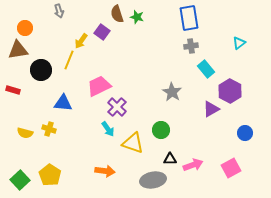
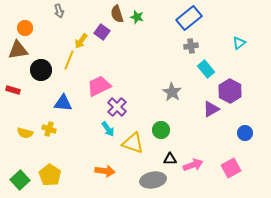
blue rectangle: rotated 60 degrees clockwise
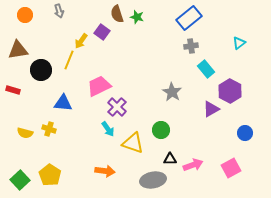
orange circle: moved 13 px up
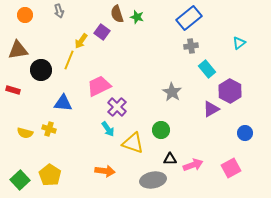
cyan rectangle: moved 1 px right
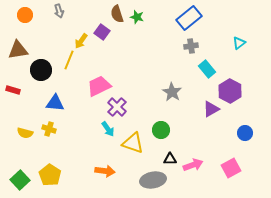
blue triangle: moved 8 px left
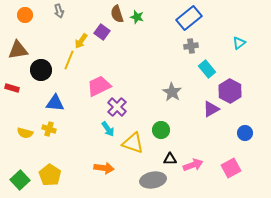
red rectangle: moved 1 px left, 2 px up
orange arrow: moved 1 px left, 3 px up
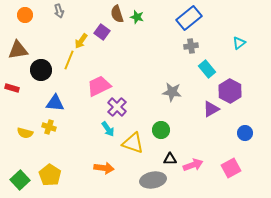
gray star: rotated 24 degrees counterclockwise
yellow cross: moved 2 px up
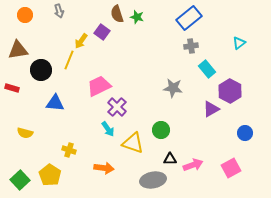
gray star: moved 1 px right, 4 px up
yellow cross: moved 20 px right, 23 px down
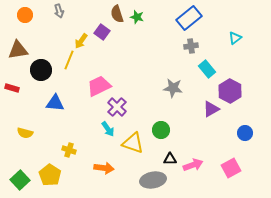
cyan triangle: moved 4 px left, 5 px up
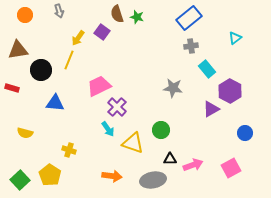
yellow arrow: moved 3 px left, 3 px up
orange arrow: moved 8 px right, 8 px down
